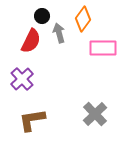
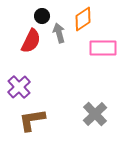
orange diamond: rotated 20 degrees clockwise
purple cross: moved 3 px left, 8 px down
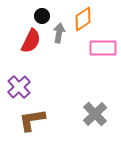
gray arrow: rotated 24 degrees clockwise
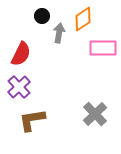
red semicircle: moved 10 px left, 13 px down
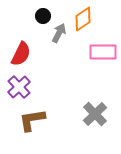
black circle: moved 1 px right
gray arrow: rotated 18 degrees clockwise
pink rectangle: moved 4 px down
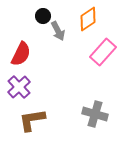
orange diamond: moved 5 px right
gray arrow: moved 1 px left, 2 px up; rotated 126 degrees clockwise
pink rectangle: rotated 48 degrees counterclockwise
gray cross: rotated 30 degrees counterclockwise
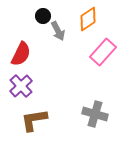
purple cross: moved 2 px right, 1 px up
brown L-shape: moved 2 px right
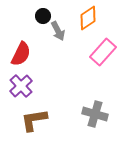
orange diamond: moved 1 px up
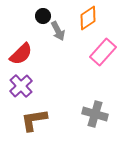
red semicircle: rotated 20 degrees clockwise
